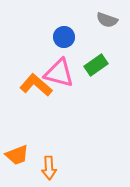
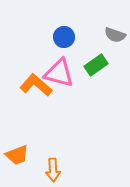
gray semicircle: moved 8 px right, 15 px down
orange arrow: moved 4 px right, 2 px down
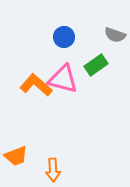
pink triangle: moved 4 px right, 6 px down
orange trapezoid: moved 1 px left, 1 px down
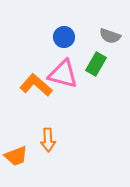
gray semicircle: moved 5 px left, 1 px down
green rectangle: moved 1 px up; rotated 25 degrees counterclockwise
pink triangle: moved 5 px up
orange arrow: moved 5 px left, 30 px up
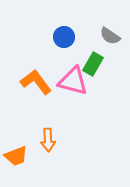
gray semicircle: rotated 15 degrees clockwise
green rectangle: moved 3 px left
pink triangle: moved 10 px right, 7 px down
orange L-shape: moved 3 px up; rotated 12 degrees clockwise
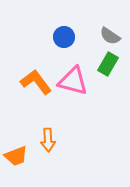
green rectangle: moved 15 px right
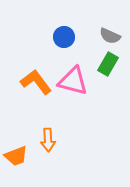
gray semicircle: rotated 10 degrees counterclockwise
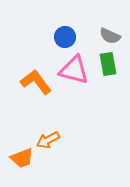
blue circle: moved 1 px right
green rectangle: rotated 40 degrees counterclockwise
pink triangle: moved 1 px right, 11 px up
orange arrow: rotated 65 degrees clockwise
orange trapezoid: moved 6 px right, 2 px down
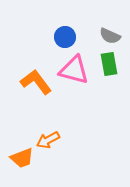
green rectangle: moved 1 px right
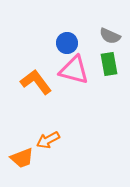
blue circle: moved 2 px right, 6 px down
